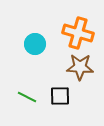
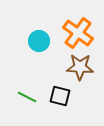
orange cross: rotated 20 degrees clockwise
cyan circle: moved 4 px right, 3 px up
black square: rotated 15 degrees clockwise
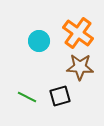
black square: rotated 30 degrees counterclockwise
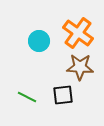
black square: moved 3 px right, 1 px up; rotated 10 degrees clockwise
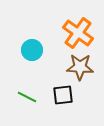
cyan circle: moved 7 px left, 9 px down
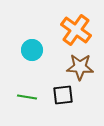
orange cross: moved 2 px left, 3 px up
green line: rotated 18 degrees counterclockwise
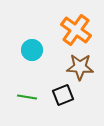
black square: rotated 15 degrees counterclockwise
